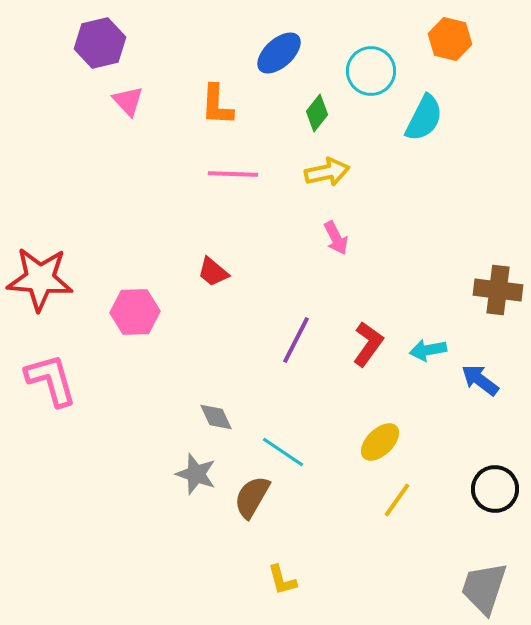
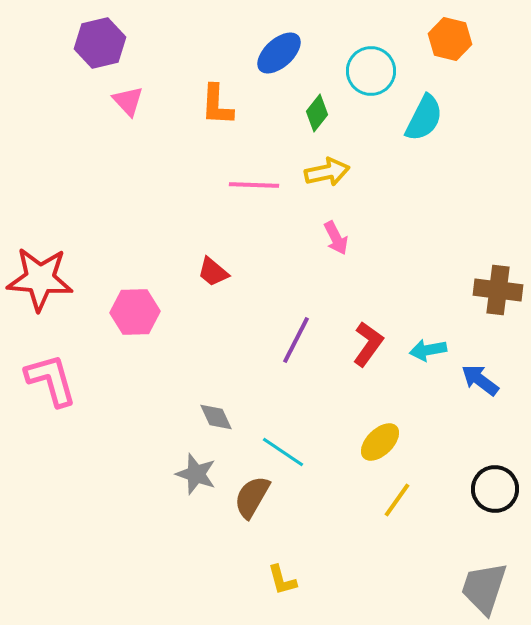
pink line: moved 21 px right, 11 px down
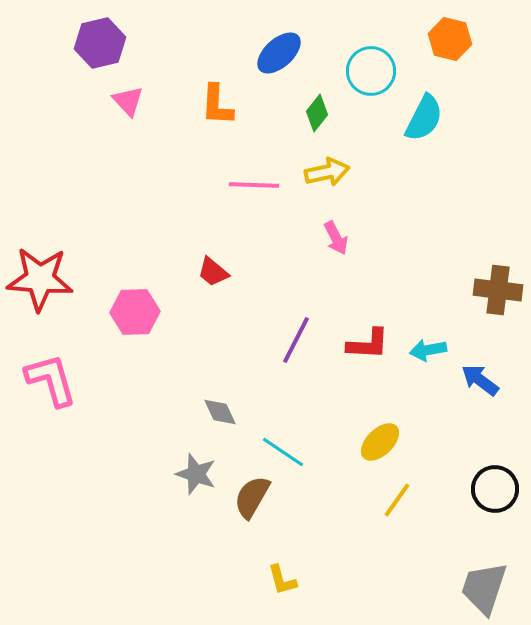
red L-shape: rotated 57 degrees clockwise
gray diamond: moved 4 px right, 5 px up
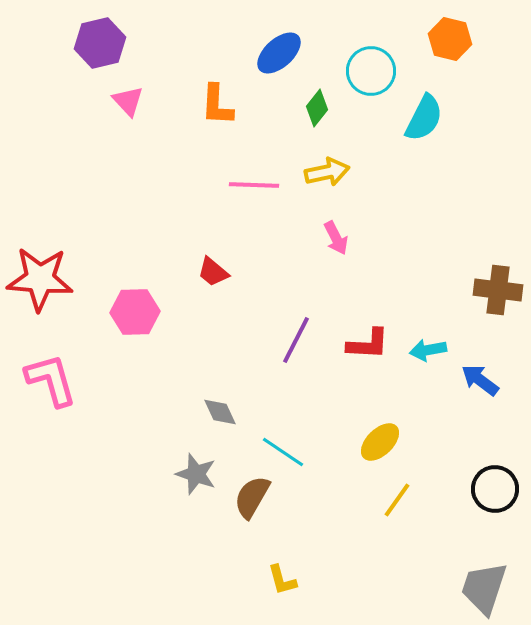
green diamond: moved 5 px up
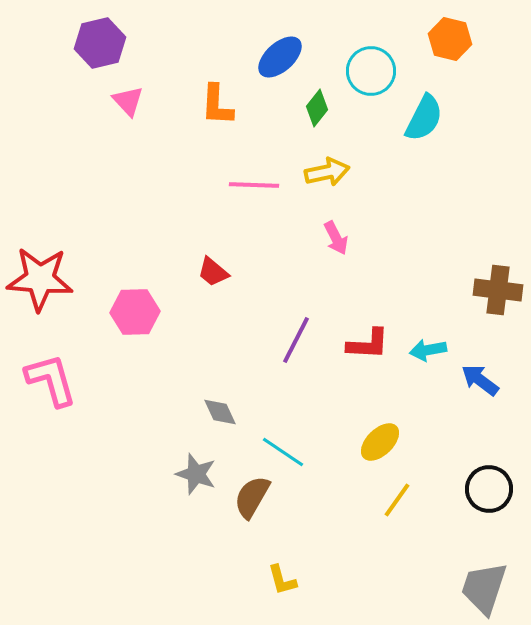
blue ellipse: moved 1 px right, 4 px down
black circle: moved 6 px left
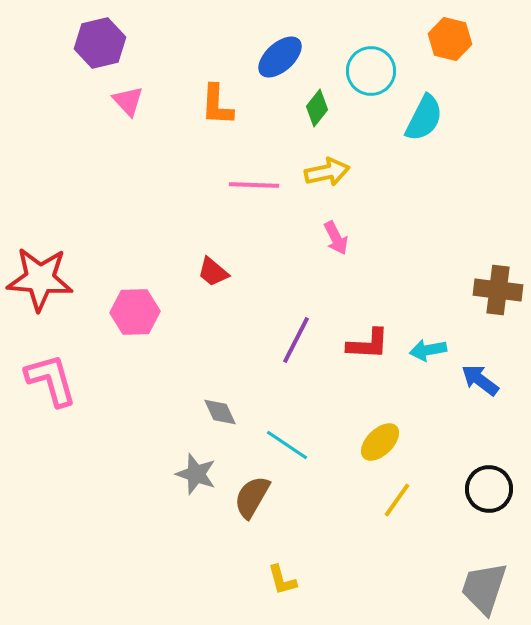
cyan line: moved 4 px right, 7 px up
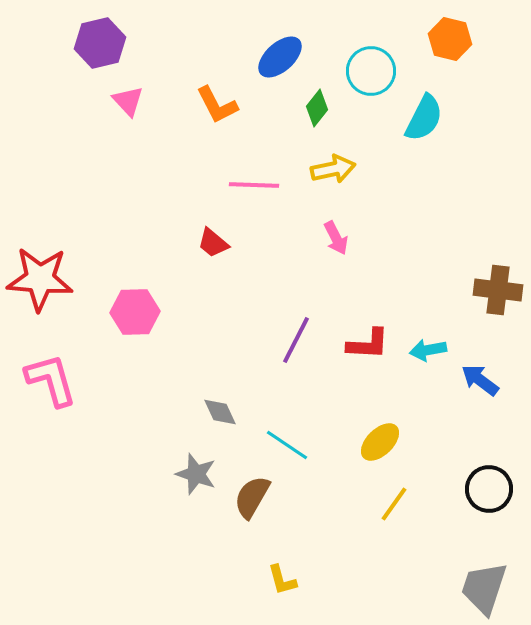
orange L-shape: rotated 30 degrees counterclockwise
yellow arrow: moved 6 px right, 3 px up
red trapezoid: moved 29 px up
yellow line: moved 3 px left, 4 px down
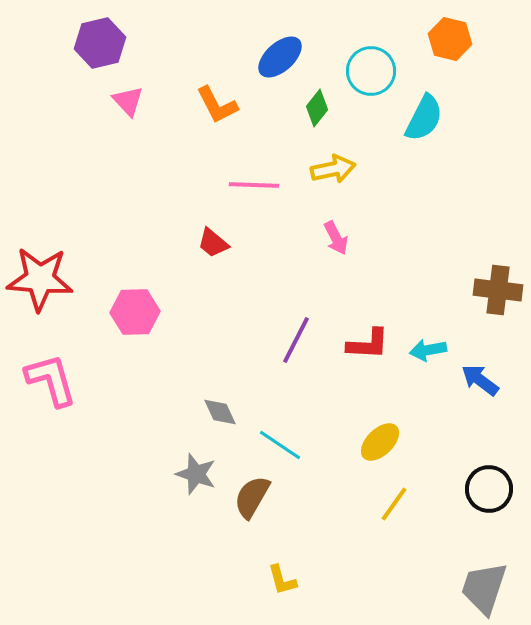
cyan line: moved 7 px left
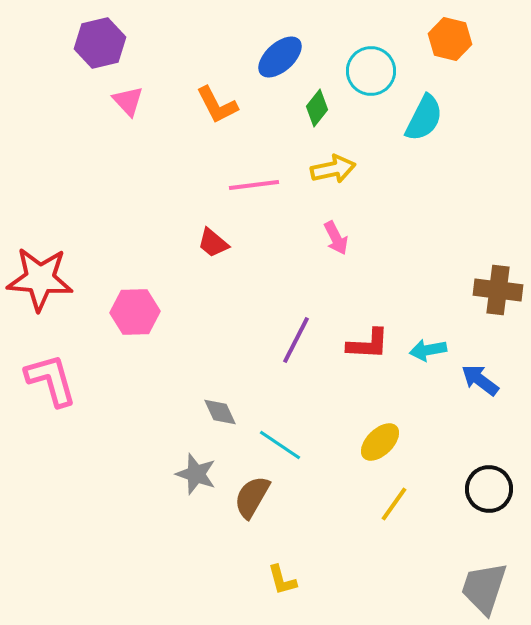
pink line: rotated 9 degrees counterclockwise
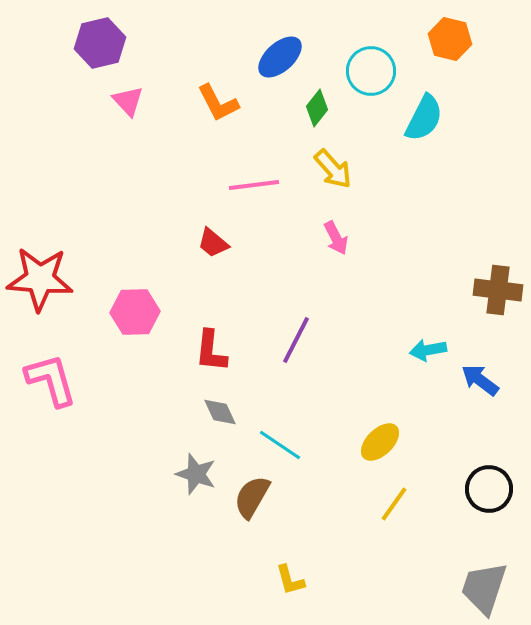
orange L-shape: moved 1 px right, 2 px up
yellow arrow: rotated 60 degrees clockwise
red L-shape: moved 157 px left, 7 px down; rotated 93 degrees clockwise
yellow L-shape: moved 8 px right
